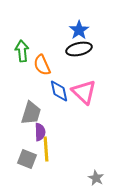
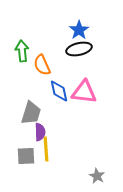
pink triangle: rotated 36 degrees counterclockwise
gray square: moved 1 px left, 3 px up; rotated 24 degrees counterclockwise
gray star: moved 1 px right, 2 px up
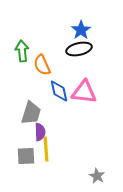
blue star: moved 2 px right
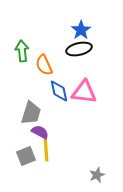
orange semicircle: moved 2 px right
purple semicircle: rotated 60 degrees counterclockwise
gray square: rotated 18 degrees counterclockwise
gray star: moved 1 px up; rotated 21 degrees clockwise
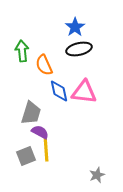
blue star: moved 6 px left, 3 px up
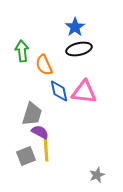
gray trapezoid: moved 1 px right, 1 px down
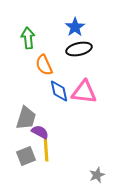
green arrow: moved 6 px right, 13 px up
gray trapezoid: moved 6 px left, 4 px down
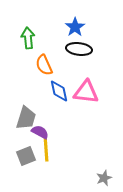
black ellipse: rotated 20 degrees clockwise
pink triangle: moved 2 px right
gray star: moved 7 px right, 3 px down
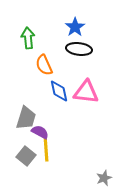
gray square: rotated 30 degrees counterclockwise
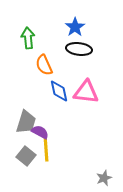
gray trapezoid: moved 4 px down
